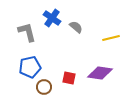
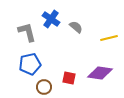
blue cross: moved 1 px left, 1 px down
yellow line: moved 2 px left
blue pentagon: moved 3 px up
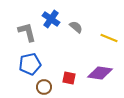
yellow line: rotated 36 degrees clockwise
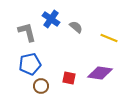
brown circle: moved 3 px left, 1 px up
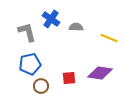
gray semicircle: rotated 40 degrees counterclockwise
red square: rotated 16 degrees counterclockwise
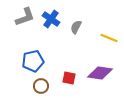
gray semicircle: rotated 64 degrees counterclockwise
gray L-shape: moved 2 px left, 15 px up; rotated 85 degrees clockwise
blue pentagon: moved 3 px right, 3 px up
red square: rotated 16 degrees clockwise
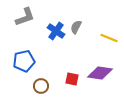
blue cross: moved 5 px right, 12 px down
blue pentagon: moved 9 px left
red square: moved 3 px right, 1 px down
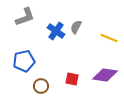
purple diamond: moved 5 px right, 2 px down
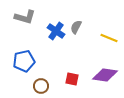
gray L-shape: rotated 35 degrees clockwise
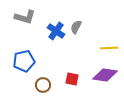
yellow line: moved 10 px down; rotated 24 degrees counterclockwise
brown circle: moved 2 px right, 1 px up
